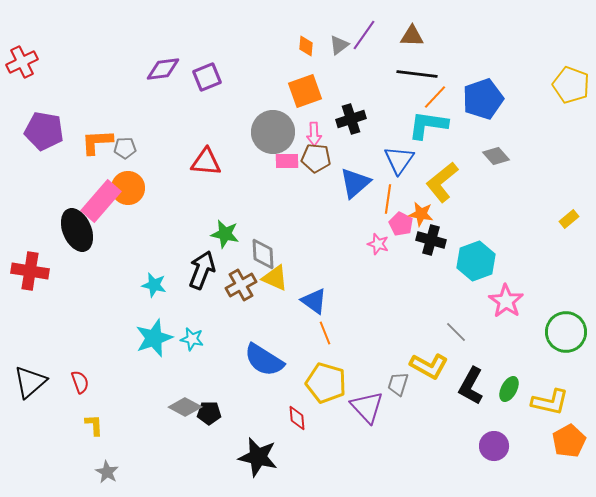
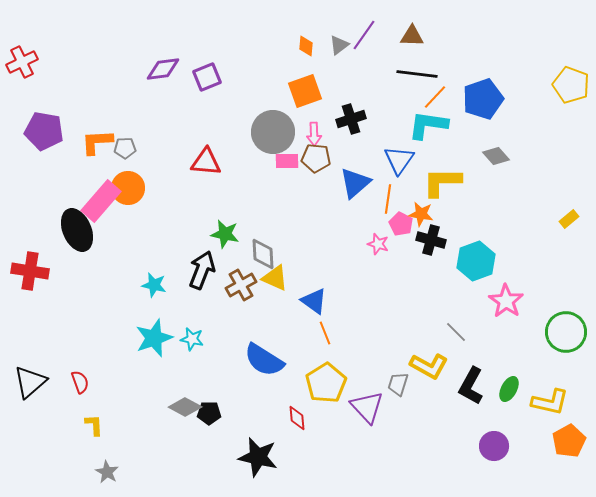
yellow L-shape at (442, 182): rotated 39 degrees clockwise
yellow pentagon at (326, 383): rotated 24 degrees clockwise
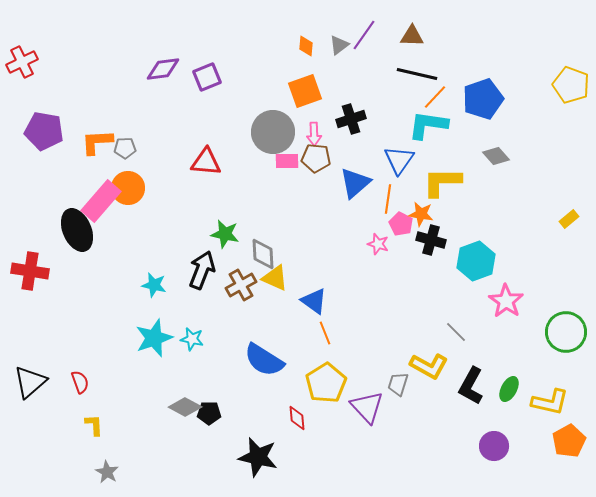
black line at (417, 74): rotated 6 degrees clockwise
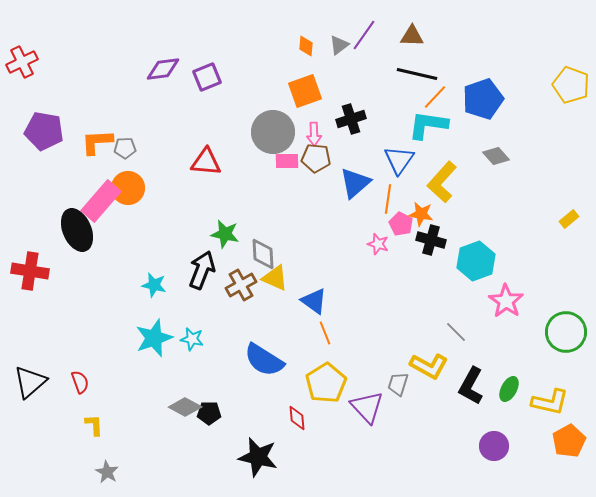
yellow L-shape at (442, 182): rotated 48 degrees counterclockwise
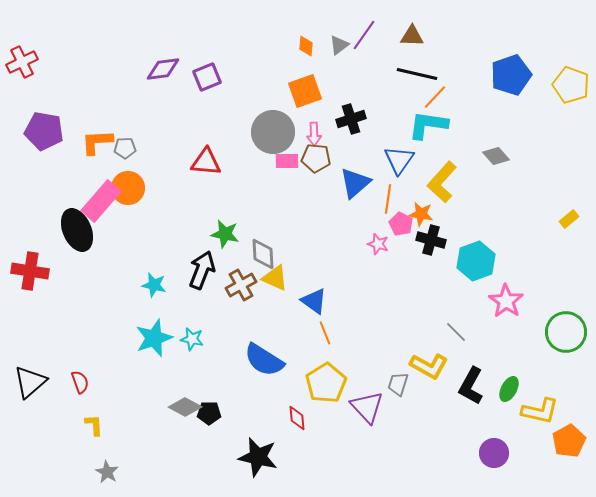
blue pentagon at (483, 99): moved 28 px right, 24 px up
yellow L-shape at (550, 402): moved 10 px left, 9 px down
purple circle at (494, 446): moved 7 px down
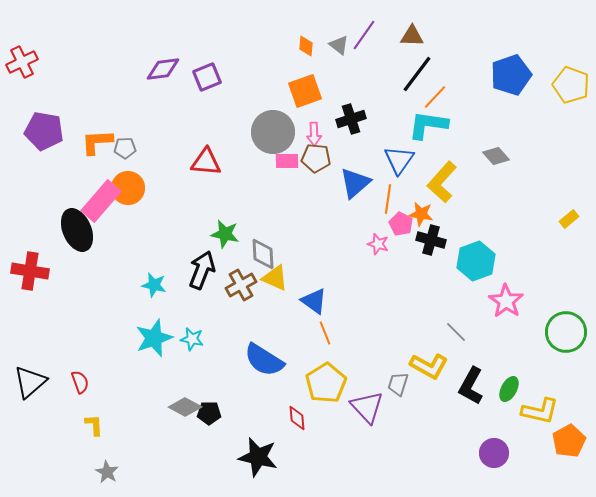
gray triangle at (339, 45): rotated 45 degrees counterclockwise
black line at (417, 74): rotated 66 degrees counterclockwise
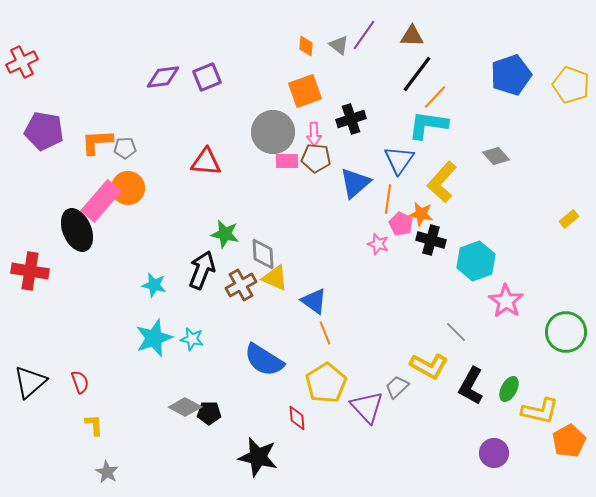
purple diamond at (163, 69): moved 8 px down
gray trapezoid at (398, 384): moved 1 px left, 3 px down; rotated 30 degrees clockwise
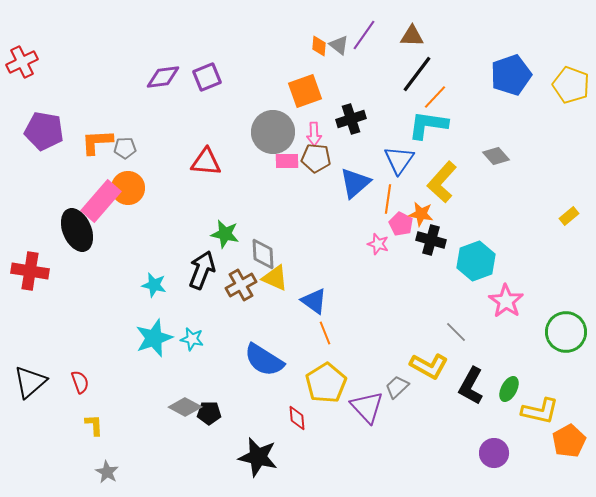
orange diamond at (306, 46): moved 13 px right
yellow rectangle at (569, 219): moved 3 px up
